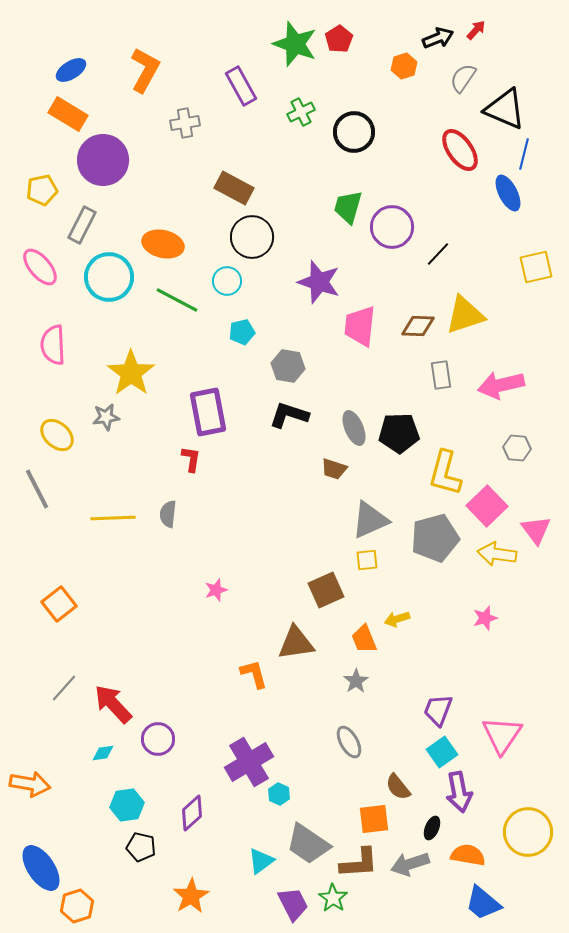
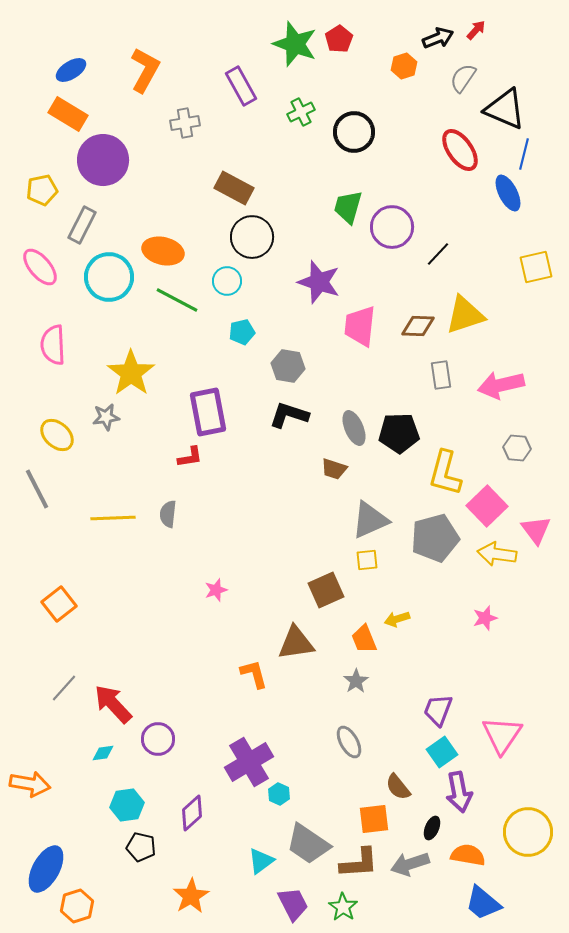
orange ellipse at (163, 244): moved 7 px down
red L-shape at (191, 459): moved 1 px left, 2 px up; rotated 72 degrees clockwise
blue ellipse at (41, 868): moved 5 px right, 1 px down; rotated 63 degrees clockwise
green star at (333, 898): moved 10 px right, 9 px down
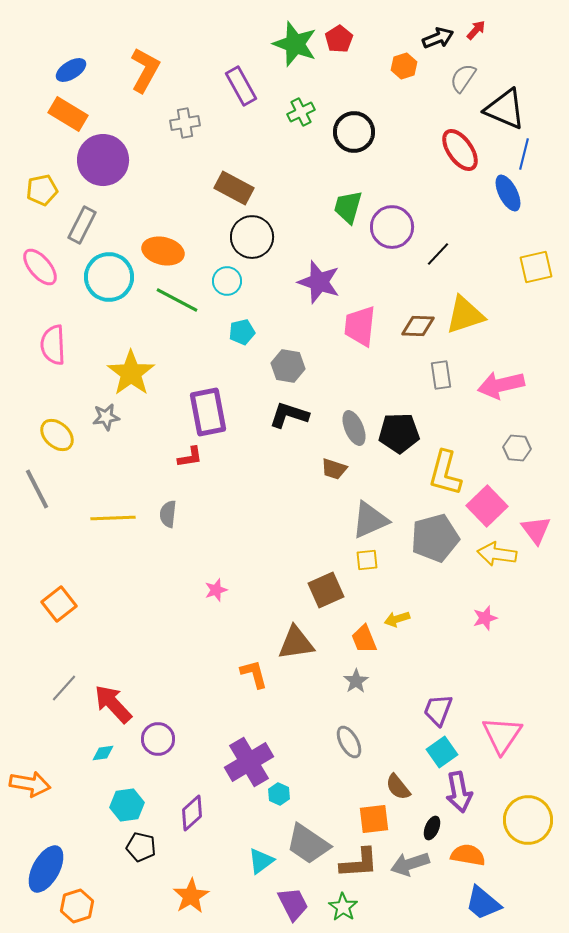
yellow circle at (528, 832): moved 12 px up
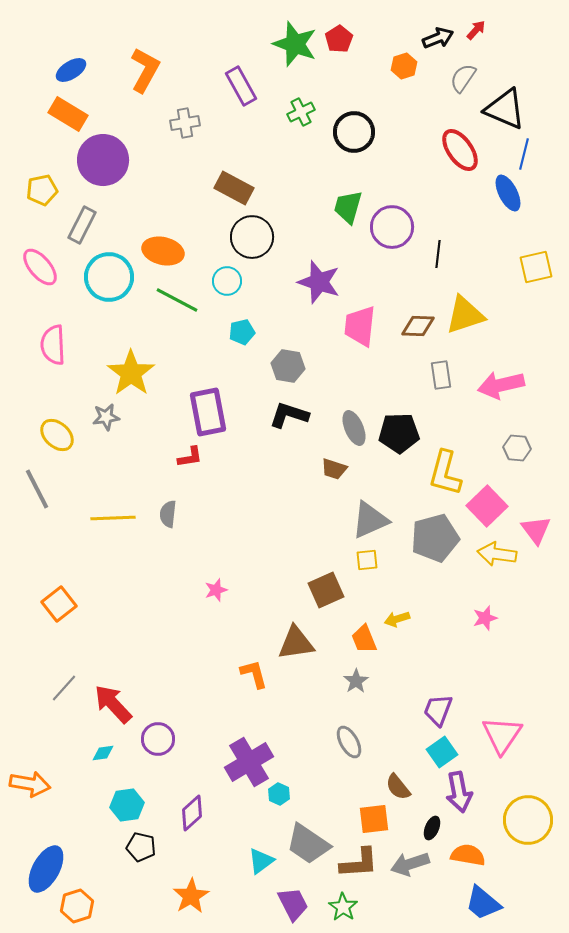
black line at (438, 254): rotated 36 degrees counterclockwise
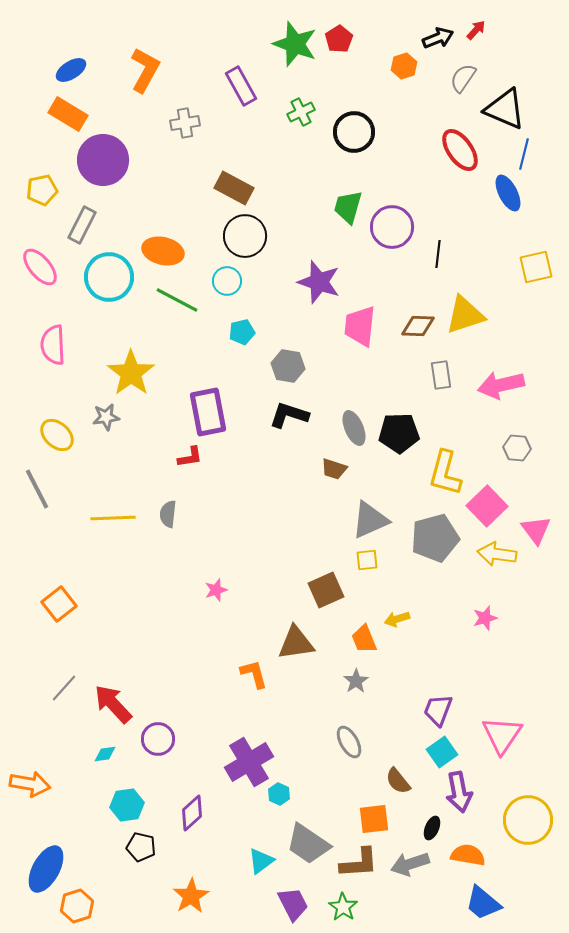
black circle at (252, 237): moved 7 px left, 1 px up
cyan diamond at (103, 753): moved 2 px right, 1 px down
brown semicircle at (398, 787): moved 6 px up
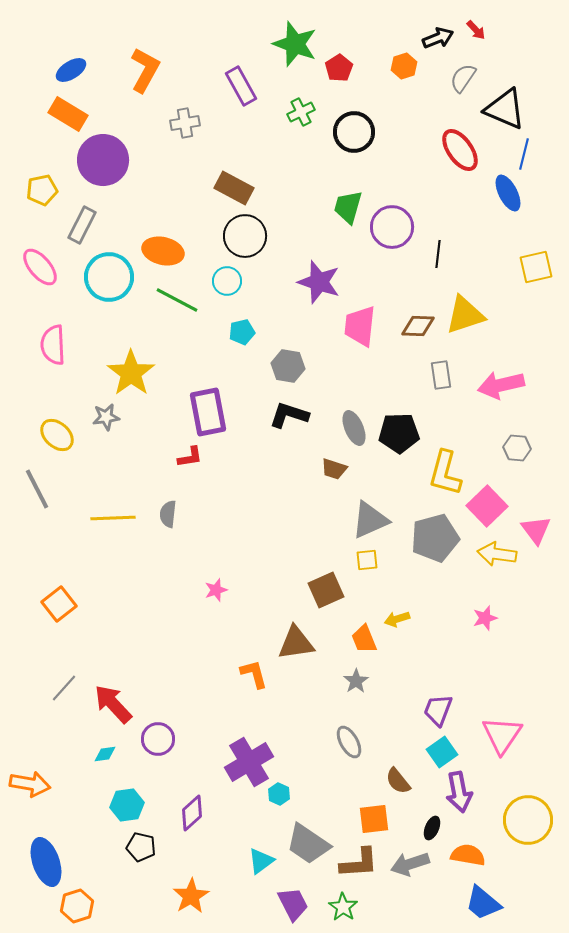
red arrow at (476, 30): rotated 95 degrees clockwise
red pentagon at (339, 39): moved 29 px down
blue ellipse at (46, 869): moved 7 px up; rotated 48 degrees counterclockwise
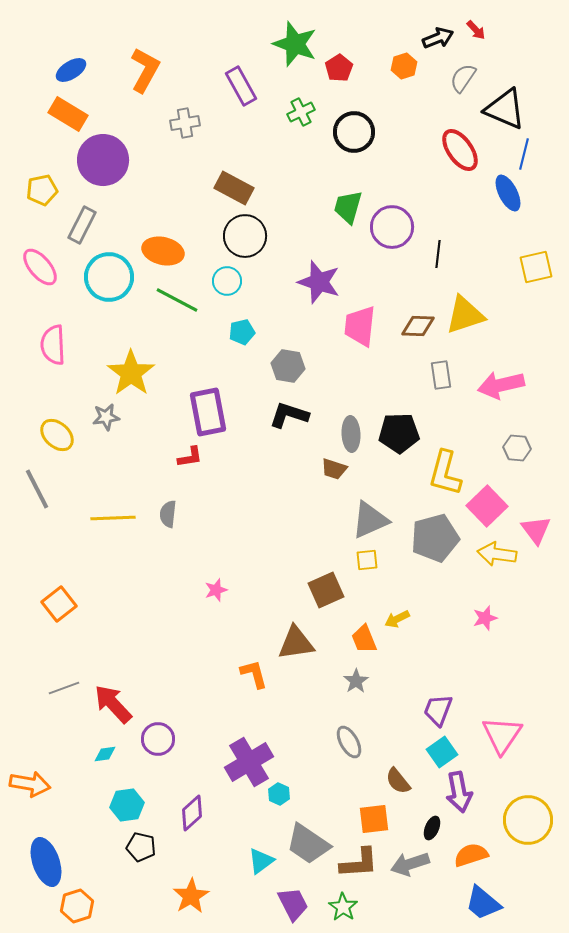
gray ellipse at (354, 428): moved 3 px left, 6 px down; rotated 20 degrees clockwise
yellow arrow at (397, 619): rotated 10 degrees counterclockwise
gray line at (64, 688): rotated 28 degrees clockwise
orange semicircle at (468, 855): moved 3 px right; rotated 28 degrees counterclockwise
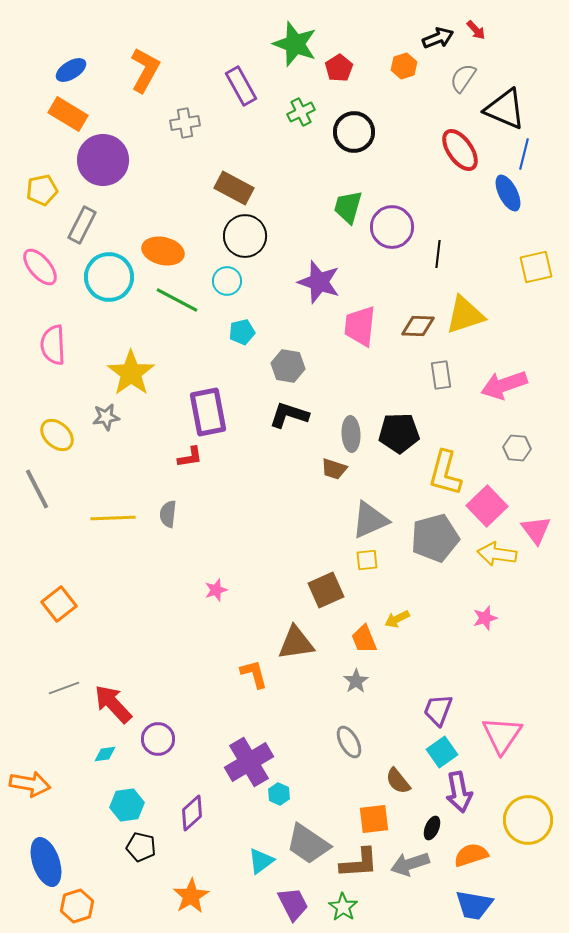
pink arrow at (501, 385): moved 3 px right; rotated 6 degrees counterclockwise
blue trapezoid at (483, 903): moved 9 px left, 2 px down; rotated 30 degrees counterclockwise
